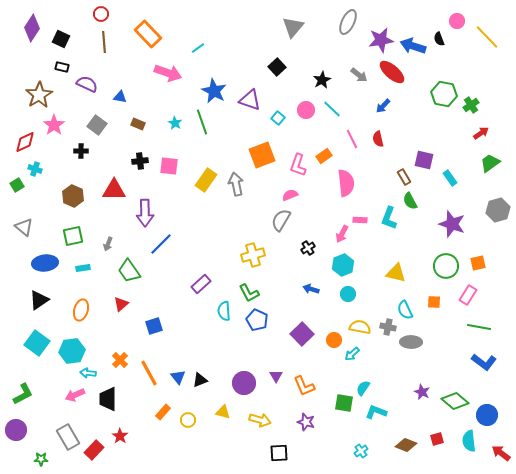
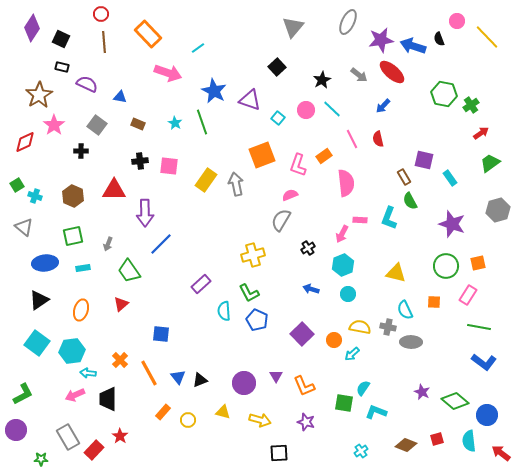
cyan cross at (35, 169): moved 27 px down
blue square at (154, 326): moved 7 px right, 8 px down; rotated 24 degrees clockwise
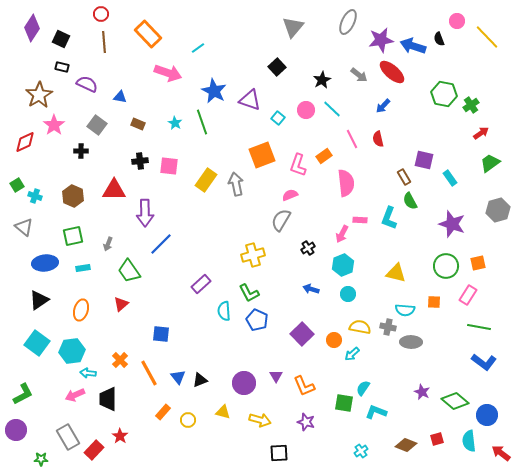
cyan semicircle at (405, 310): rotated 60 degrees counterclockwise
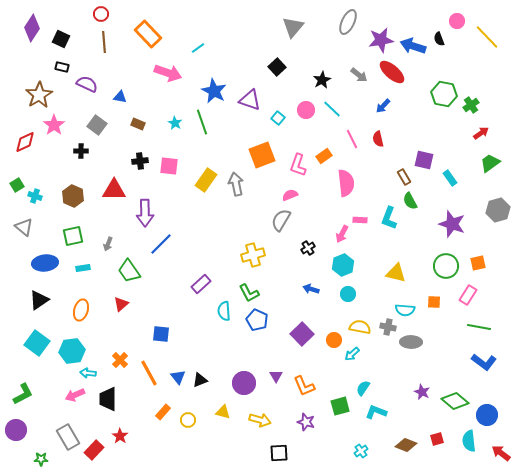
green square at (344, 403): moved 4 px left, 3 px down; rotated 24 degrees counterclockwise
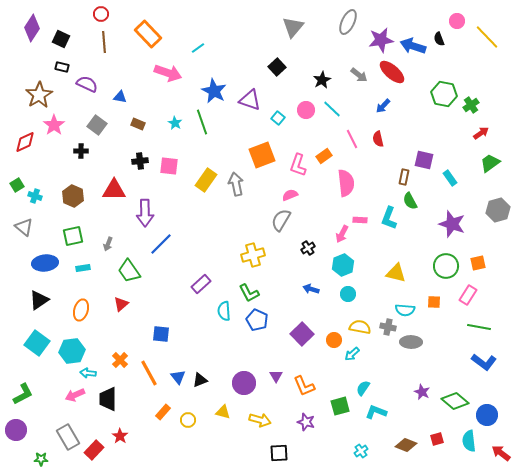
brown rectangle at (404, 177): rotated 42 degrees clockwise
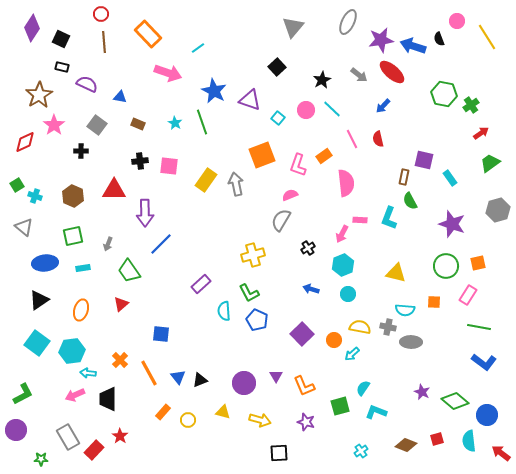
yellow line at (487, 37): rotated 12 degrees clockwise
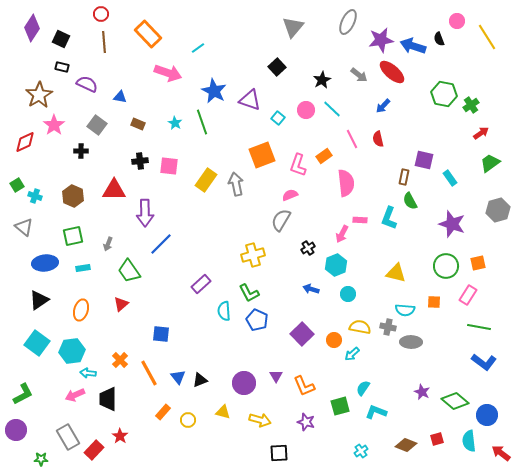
cyan hexagon at (343, 265): moved 7 px left
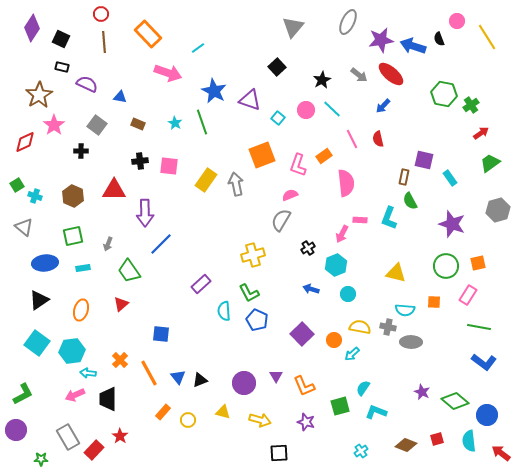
red ellipse at (392, 72): moved 1 px left, 2 px down
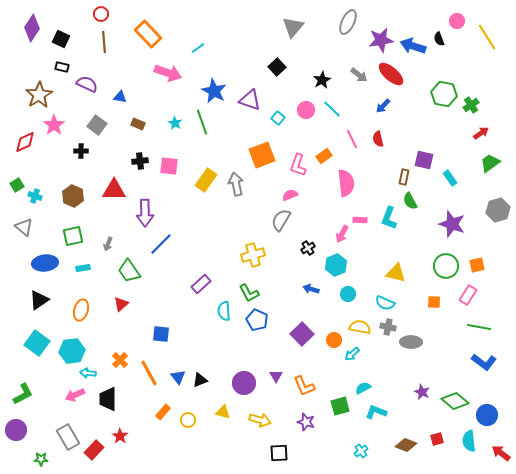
orange square at (478, 263): moved 1 px left, 2 px down
cyan semicircle at (405, 310): moved 20 px left, 7 px up; rotated 18 degrees clockwise
cyan semicircle at (363, 388): rotated 28 degrees clockwise
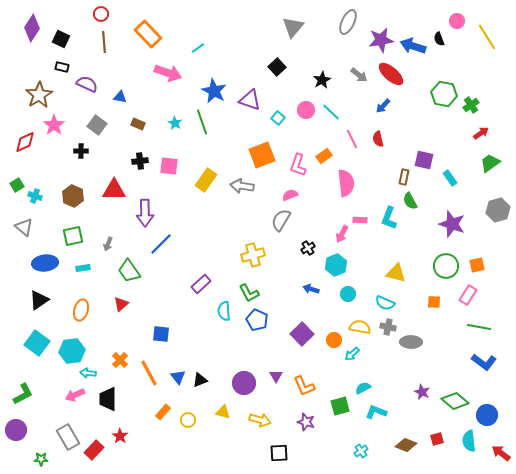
cyan line at (332, 109): moved 1 px left, 3 px down
gray arrow at (236, 184): moved 6 px right, 2 px down; rotated 70 degrees counterclockwise
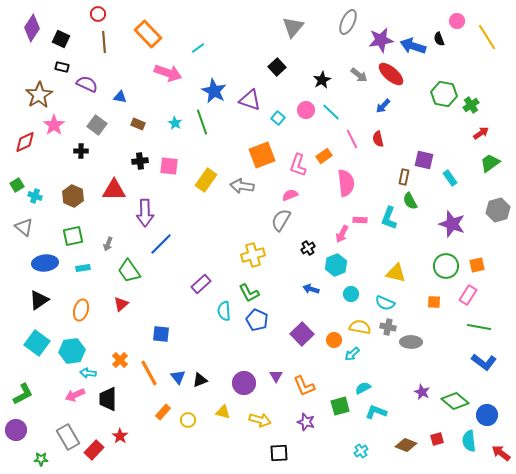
red circle at (101, 14): moved 3 px left
cyan circle at (348, 294): moved 3 px right
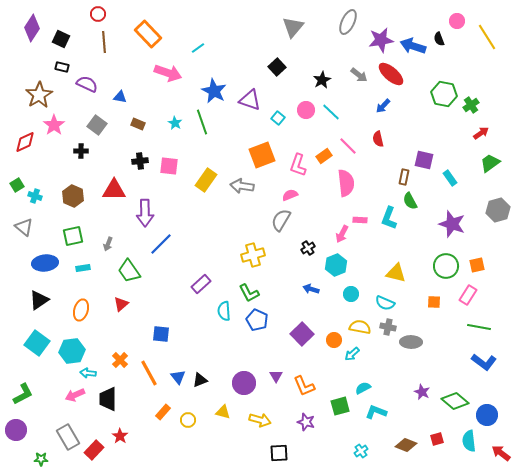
pink line at (352, 139): moved 4 px left, 7 px down; rotated 18 degrees counterclockwise
